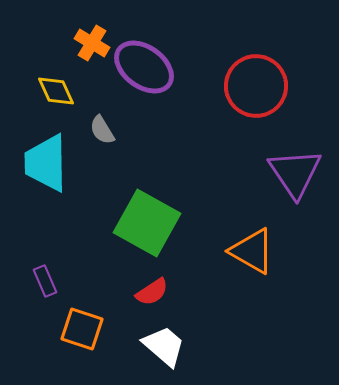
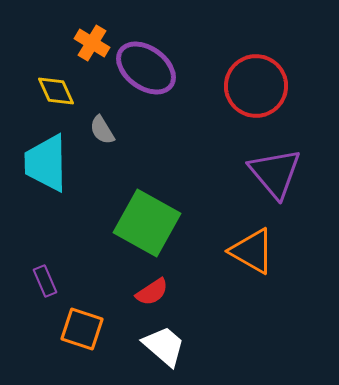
purple ellipse: moved 2 px right, 1 px down
purple triangle: moved 20 px left; rotated 6 degrees counterclockwise
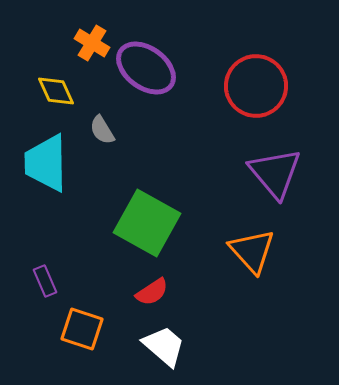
orange triangle: rotated 18 degrees clockwise
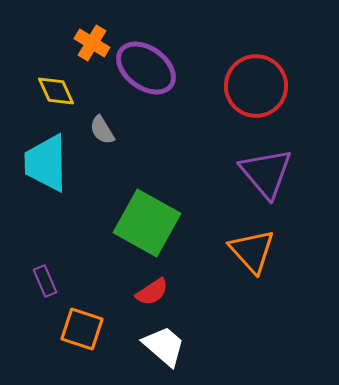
purple triangle: moved 9 px left
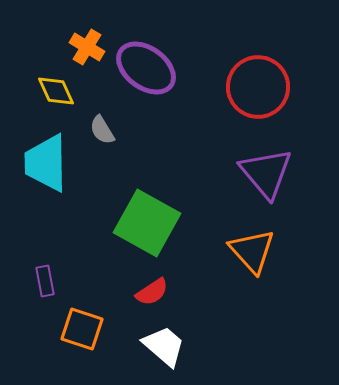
orange cross: moved 5 px left, 4 px down
red circle: moved 2 px right, 1 px down
purple rectangle: rotated 12 degrees clockwise
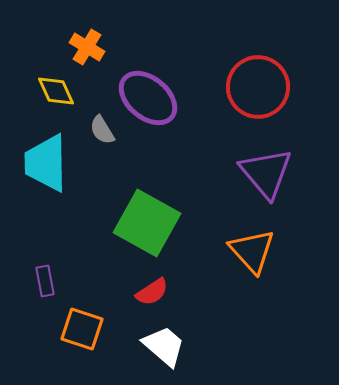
purple ellipse: moved 2 px right, 30 px down; rotated 4 degrees clockwise
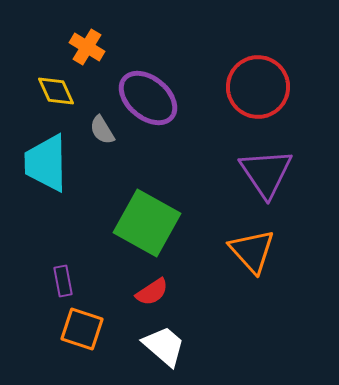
purple triangle: rotated 6 degrees clockwise
purple rectangle: moved 18 px right
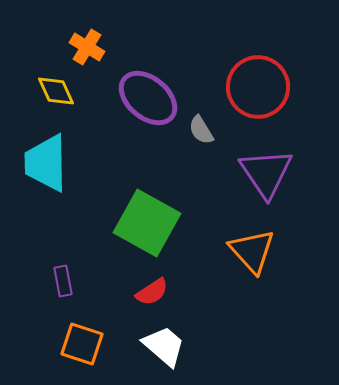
gray semicircle: moved 99 px right
orange square: moved 15 px down
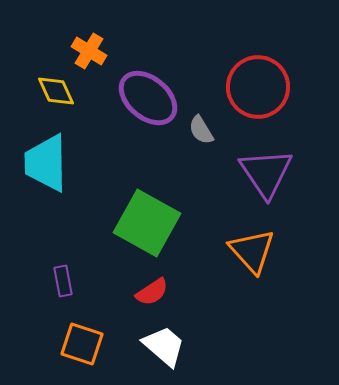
orange cross: moved 2 px right, 4 px down
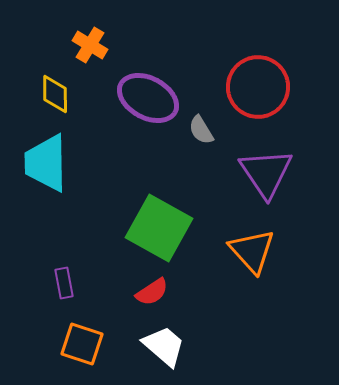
orange cross: moved 1 px right, 6 px up
yellow diamond: moved 1 px left, 3 px down; rotated 24 degrees clockwise
purple ellipse: rotated 12 degrees counterclockwise
green square: moved 12 px right, 5 px down
purple rectangle: moved 1 px right, 2 px down
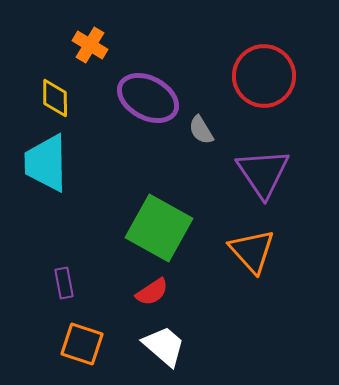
red circle: moved 6 px right, 11 px up
yellow diamond: moved 4 px down
purple triangle: moved 3 px left
